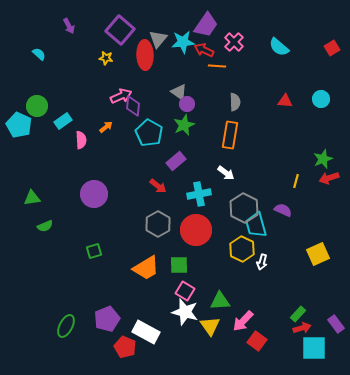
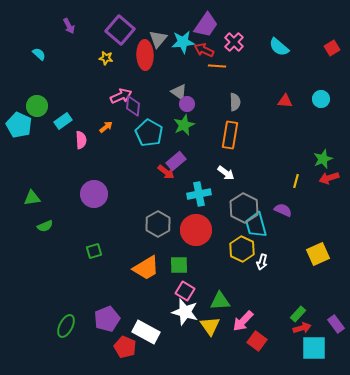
red arrow at (158, 186): moved 8 px right, 14 px up
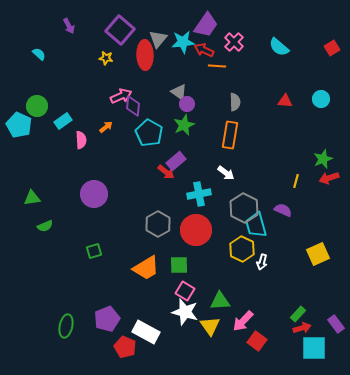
green ellipse at (66, 326): rotated 15 degrees counterclockwise
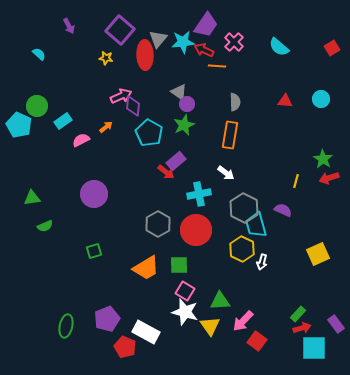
pink semicircle at (81, 140): rotated 114 degrees counterclockwise
green star at (323, 159): rotated 18 degrees counterclockwise
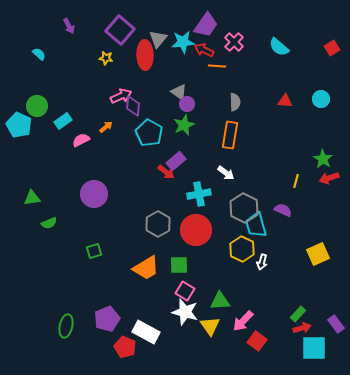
green semicircle at (45, 226): moved 4 px right, 3 px up
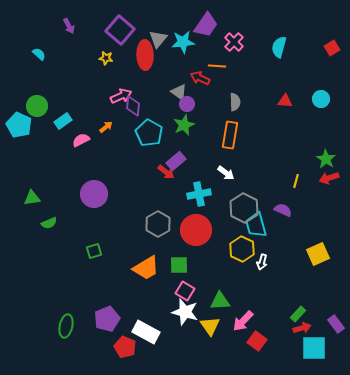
cyan semicircle at (279, 47): rotated 65 degrees clockwise
red arrow at (204, 50): moved 4 px left, 28 px down
green star at (323, 159): moved 3 px right
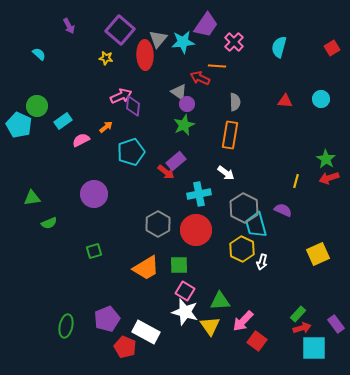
cyan pentagon at (149, 133): moved 18 px left, 19 px down; rotated 24 degrees clockwise
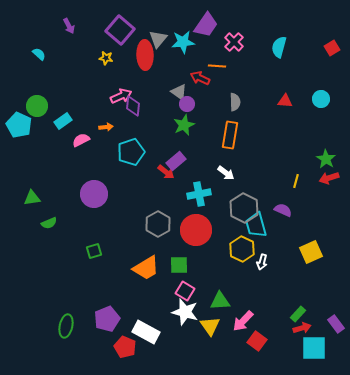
orange arrow at (106, 127): rotated 32 degrees clockwise
yellow square at (318, 254): moved 7 px left, 2 px up
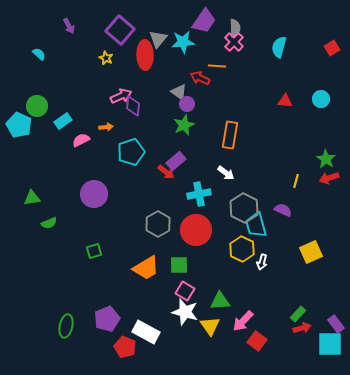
purple trapezoid at (206, 25): moved 2 px left, 4 px up
yellow star at (106, 58): rotated 16 degrees clockwise
gray semicircle at (235, 102): moved 74 px up
cyan square at (314, 348): moved 16 px right, 4 px up
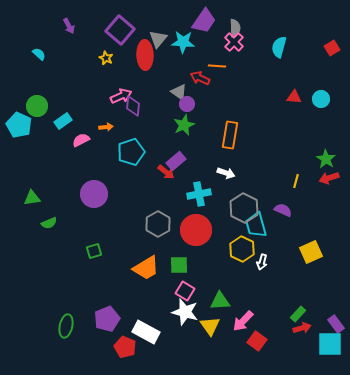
cyan star at (183, 42): rotated 10 degrees clockwise
red triangle at (285, 101): moved 9 px right, 4 px up
white arrow at (226, 173): rotated 18 degrees counterclockwise
